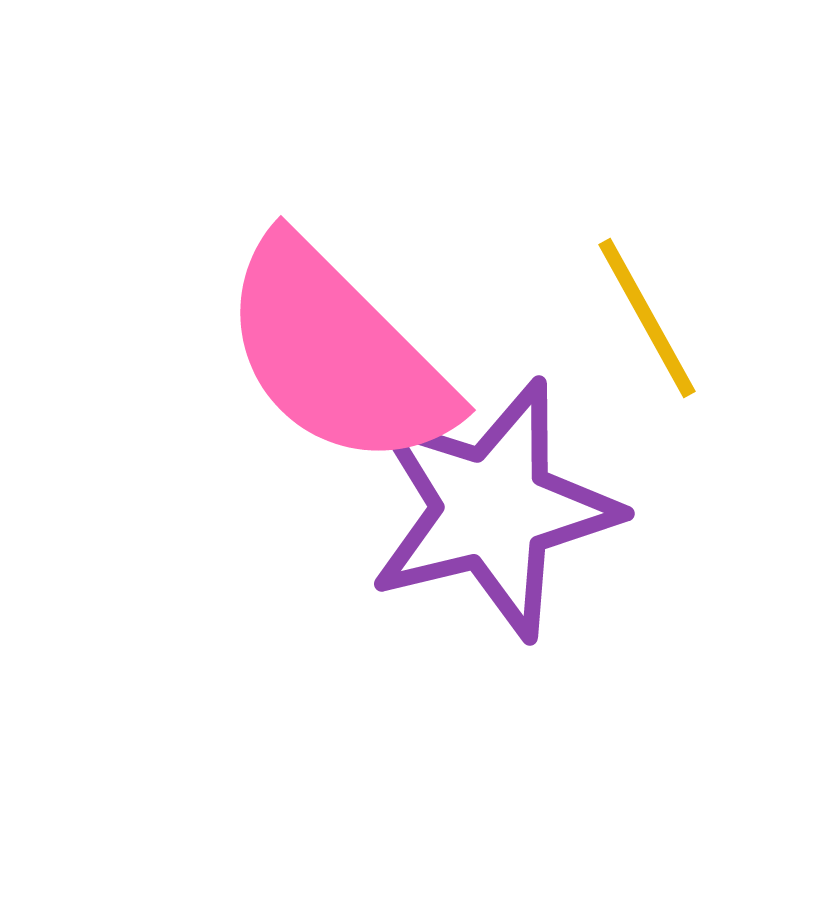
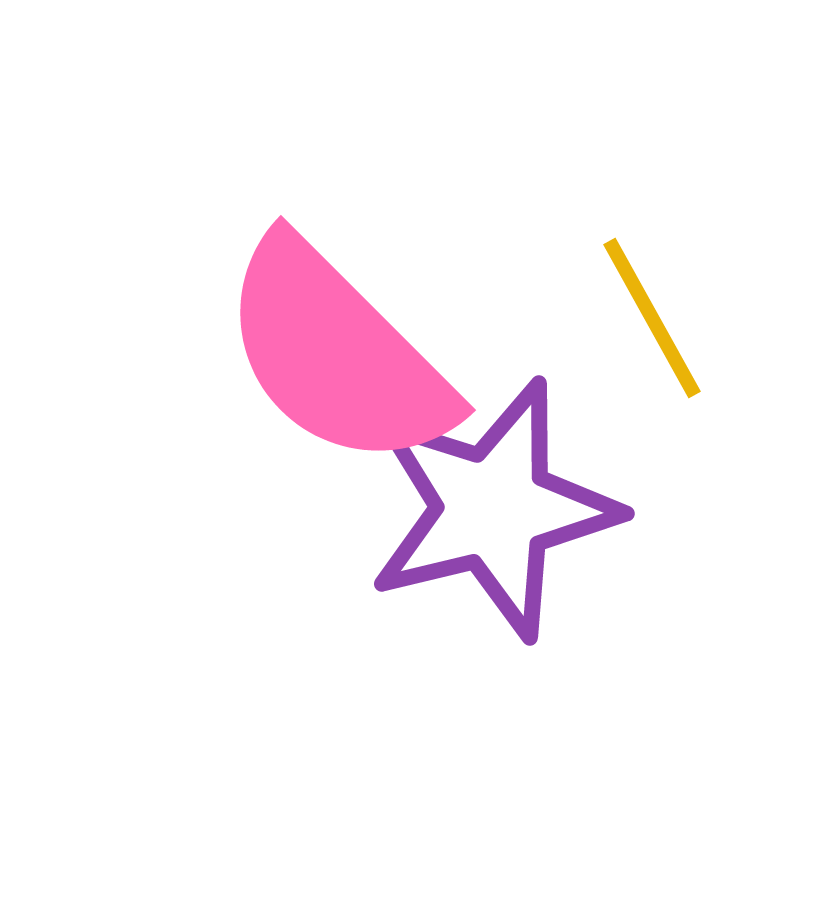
yellow line: moved 5 px right
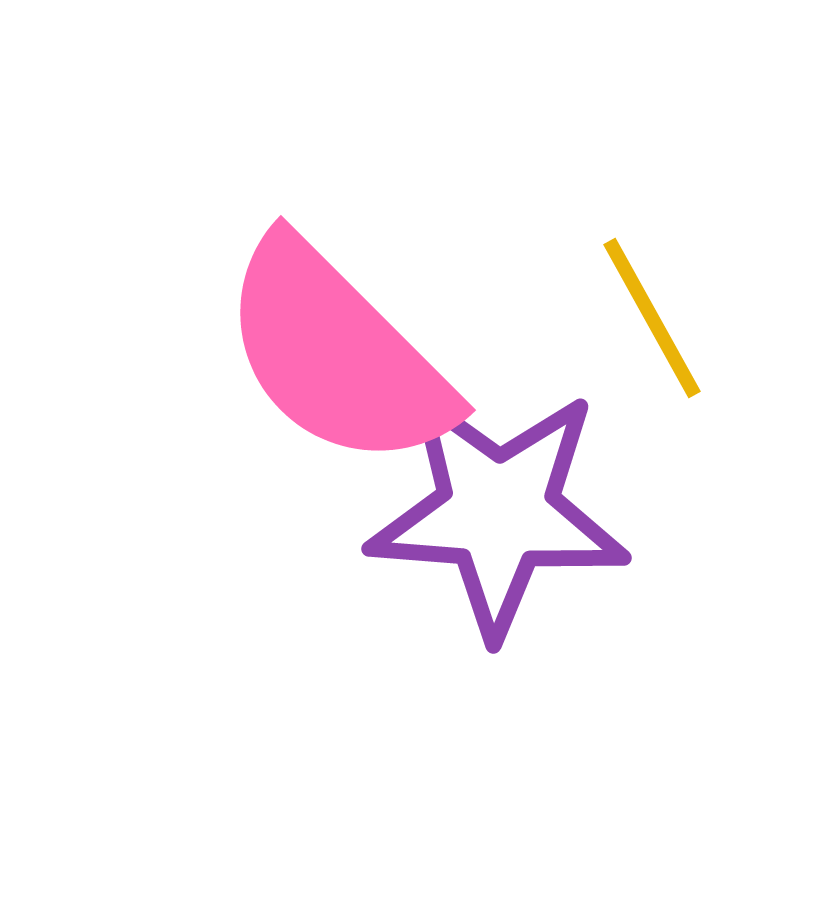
purple star: moved 5 px right, 3 px down; rotated 18 degrees clockwise
